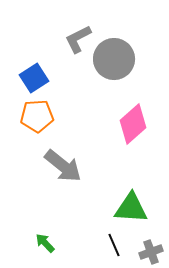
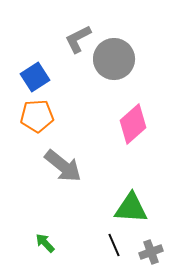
blue square: moved 1 px right, 1 px up
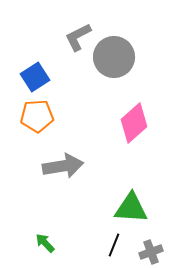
gray L-shape: moved 2 px up
gray circle: moved 2 px up
pink diamond: moved 1 px right, 1 px up
gray arrow: rotated 48 degrees counterclockwise
black line: rotated 45 degrees clockwise
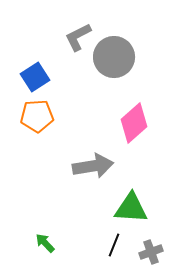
gray arrow: moved 30 px right
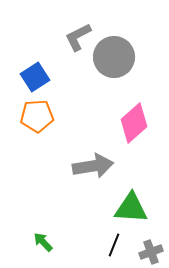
green arrow: moved 2 px left, 1 px up
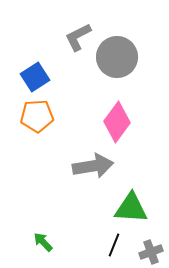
gray circle: moved 3 px right
pink diamond: moved 17 px left, 1 px up; rotated 12 degrees counterclockwise
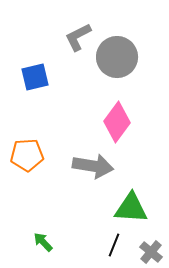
blue square: rotated 20 degrees clockwise
orange pentagon: moved 10 px left, 39 px down
gray arrow: rotated 18 degrees clockwise
gray cross: rotated 30 degrees counterclockwise
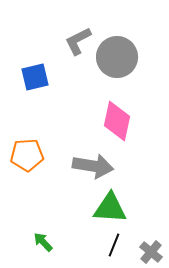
gray L-shape: moved 4 px down
pink diamond: moved 1 px up; rotated 24 degrees counterclockwise
green triangle: moved 21 px left
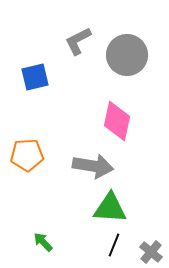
gray circle: moved 10 px right, 2 px up
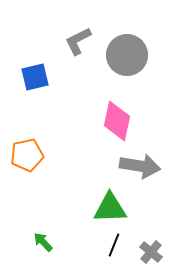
orange pentagon: rotated 8 degrees counterclockwise
gray arrow: moved 47 px right
green triangle: rotated 6 degrees counterclockwise
